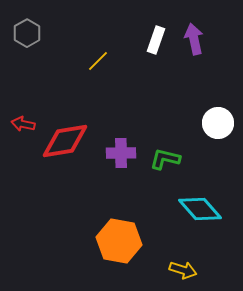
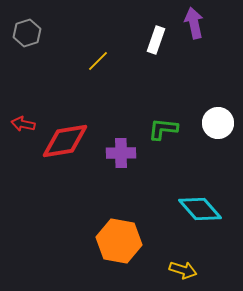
gray hexagon: rotated 12 degrees clockwise
purple arrow: moved 16 px up
green L-shape: moved 2 px left, 30 px up; rotated 8 degrees counterclockwise
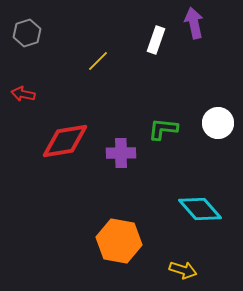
red arrow: moved 30 px up
